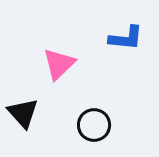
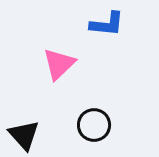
blue L-shape: moved 19 px left, 14 px up
black triangle: moved 1 px right, 22 px down
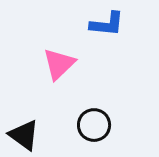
black triangle: rotated 12 degrees counterclockwise
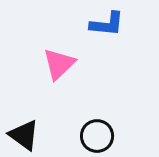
black circle: moved 3 px right, 11 px down
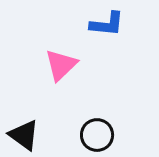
pink triangle: moved 2 px right, 1 px down
black circle: moved 1 px up
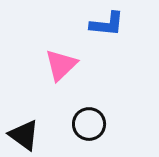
black circle: moved 8 px left, 11 px up
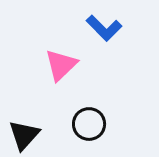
blue L-shape: moved 3 px left, 4 px down; rotated 39 degrees clockwise
black triangle: rotated 36 degrees clockwise
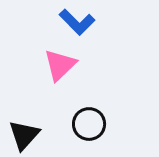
blue L-shape: moved 27 px left, 6 px up
pink triangle: moved 1 px left
